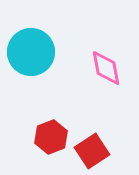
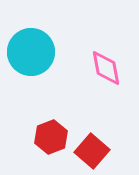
red square: rotated 16 degrees counterclockwise
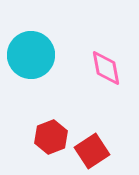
cyan circle: moved 3 px down
red square: rotated 16 degrees clockwise
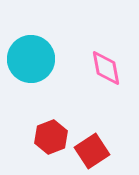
cyan circle: moved 4 px down
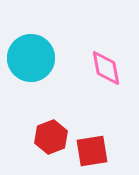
cyan circle: moved 1 px up
red square: rotated 24 degrees clockwise
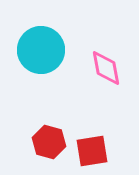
cyan circle: moved 10 px right, 8 px up
red hexagon: moved 2 px left, 5 px down; rotated 24 degrees counterclockwise
